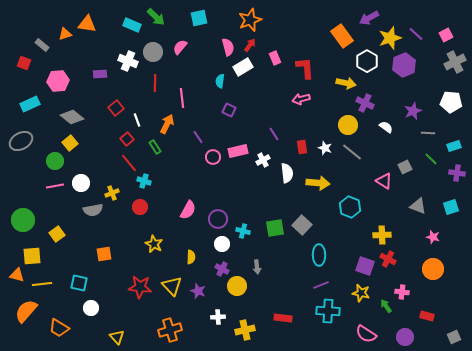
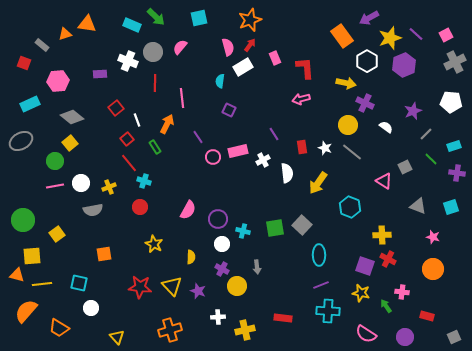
gray line at (428, 133): moved 2 px left, 1 px down; rotated 48 degrees counterclockwise
yellow arrow at (318, 183): rotated 120 degrees clockwise
yellow cross at (112, 193): moved 3 px left, 6 px up
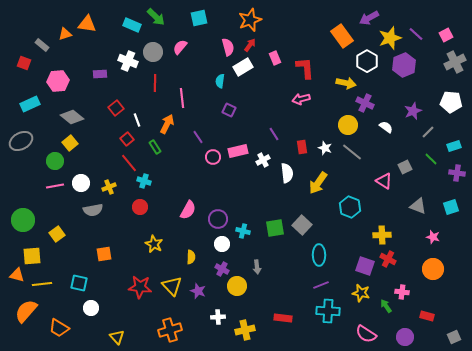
gray line at (426, 134): moved 2 px right, 2 px up
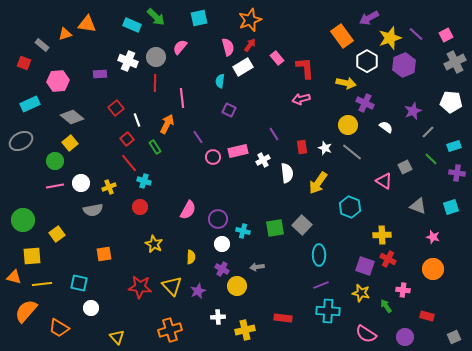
gray circle at (153, 52): moved 3 px right, 5 px down
pink rectangle at (275, 58): moved 2 px right; rotated 16 degrees counterclockwise
gray arrow at (257, 267): rotated 88 degrees clockwise
orange triangle at (17, 275): moved 3 px left, 2 px down
purple star at (198, 291): rotated 28 degrees clockwise
pink cross at (402, 292): moved 1 px right, 2 px up
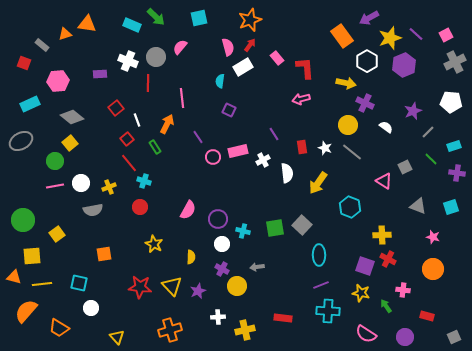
red line at (155, 83): moved 7 px left
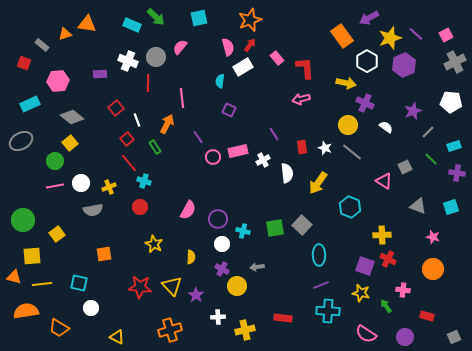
purple star at (198, 291): moved 2 px left, 4 px down; rotated 14 degrees counterclockwise
orange semicircle at (26, 311): rotated 40 degrees clockwise
yellow triangle at (117, 337): rotated 21 degrees counterclockwise
